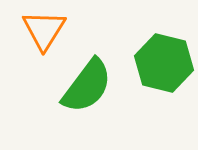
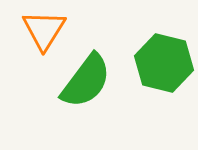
green semicircle: moved 1 px left, 5 px up
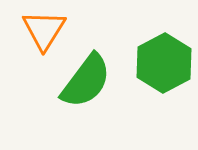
green hexagon: rotated 18 degrees clockwise
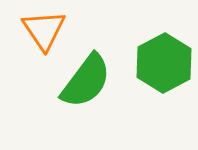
orange triangle: rotated 6 degrees counterclockwise
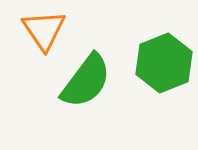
green hexagon: rotated 6 degrees clockwise
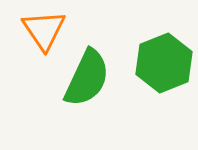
green semicircle: moved 1 px right, 3 px up; rotated 12 degrees counterclockwise
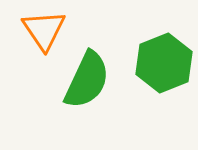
green semicircle: moved 2 px down
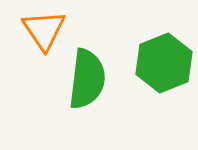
green semicircle: moved 1 px up; rotated 18 degrees counterclockwise
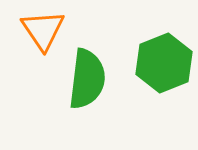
orange triangle: moved 1 px left
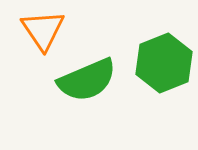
green semicircle: moved 1 px down; rotated 60 degrees clockwise
